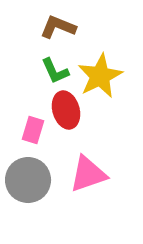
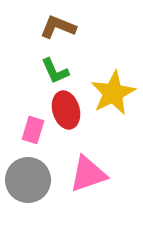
yellow star: moved 13 px right, 17 px down
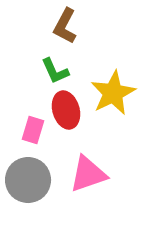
brown L-shape: moved 7 px right, 1 px up; rotated 84 degrees counterclockwise
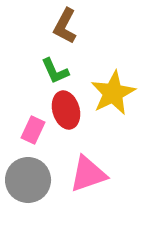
pink rectangle: rotated 8 degrees clockwise
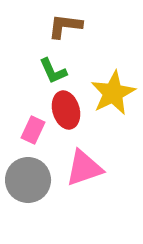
brown L-shape: rotated 69 degrees clockwise
green L-shape: moved 2 px left
pink triangle: moved 4 px left, 6 px up
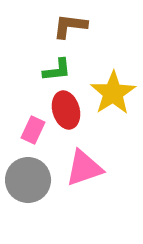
brown L-shape: moved 5 px right
green L-shape: moved 4 px right, 1 px up; rotated 72 degrees counterclockwise
yellow star: rotated 6 degrees counterclockwise
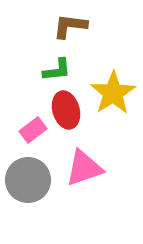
pink rectangle: rotated 28 degrees clockwise
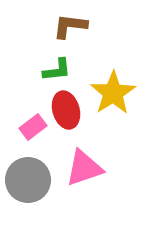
pink rectangle: moved 3 px up
